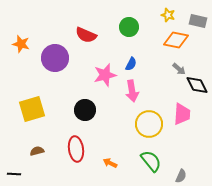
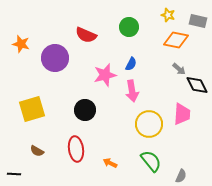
brown semicircle: rotated 136 degrees counterclockwise
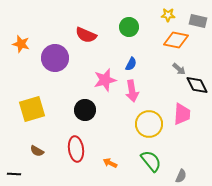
yellow star: rotated 16 degrees counterclockwise
pink star: moved 5 px down
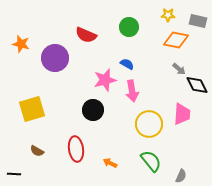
blue semicircle: moved 4 px left; rotated 88 degrees counterclockwise
black circle: moved 8 px right
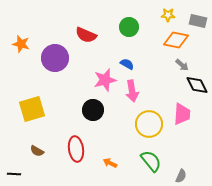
gray arrow: moved 3 px right, 4 px up
